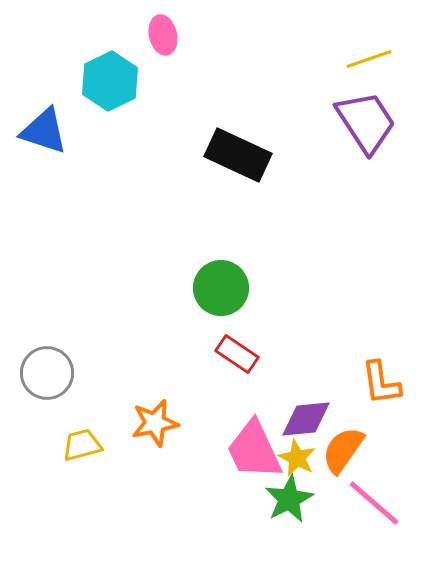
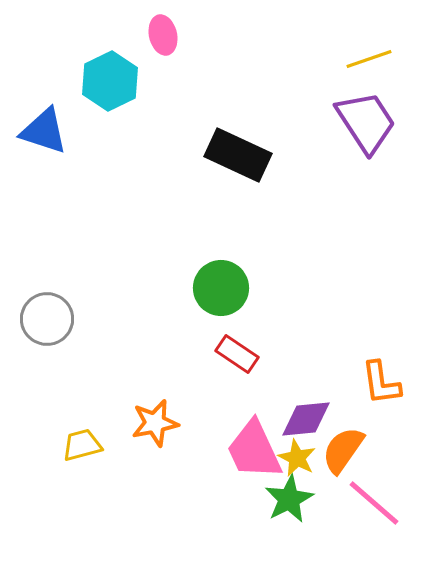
gray circle: moved 54 px up
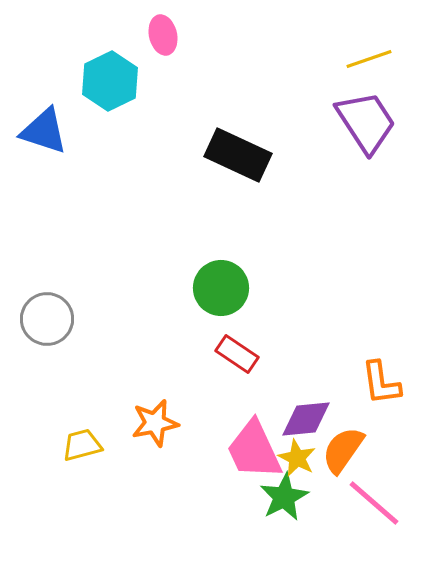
green star: moved 5 px left, 2 px up
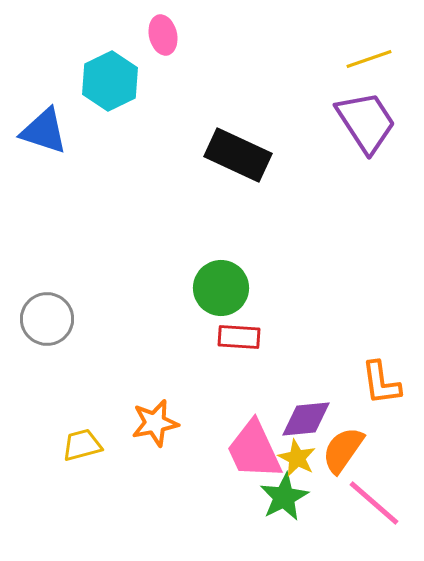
red rectangle: moved 2 px right, 17 px up; rotated 30 degrees counterclockwise
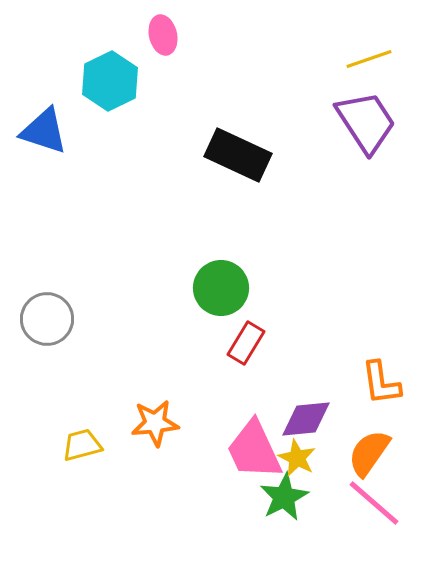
red rectangle: moved 7 px right, 6 px down; rotated 63 degrees counterclockwise
orange star: rotated 6 degrees clockwise
orange semicircle: moved 26 px right, 3 px down
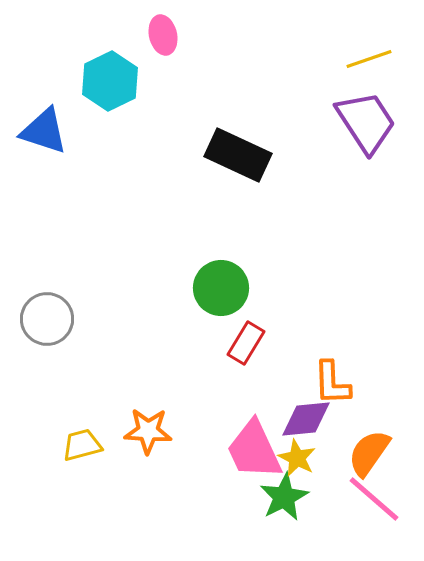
orange L-shape: moved 49 px left; rotated 6 degrees clockwise
orange star: moved 7 px left, 8 px down; rotated 9 degrees clockwise
pink line: moved 4 px up
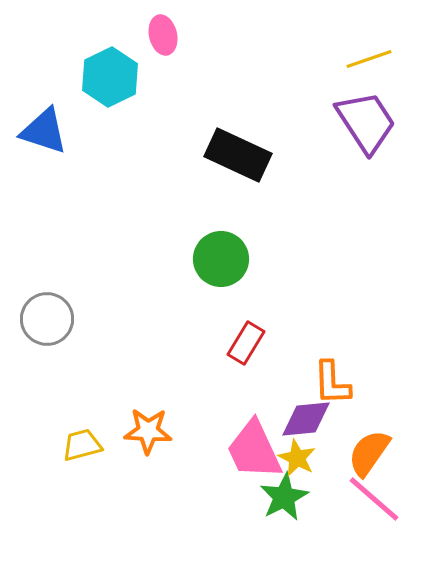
cyan hexagon: moved 4 px up
green circle: moved 29 px up
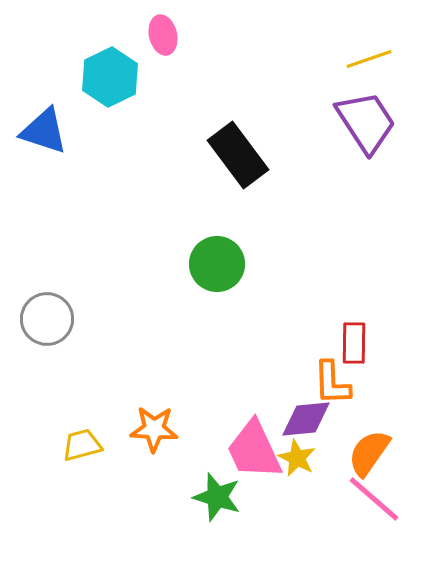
black rectangle: rotated 28 degrees clockwise
green circle: moved 4 px left, 5 px down
red rectangle: moved 108 px right; rotated 30 degrees counterclockwise
orange star: moved 6 px right, 2 px up
green star: moved 67 px left; rotated 27 degrees counterclockwise
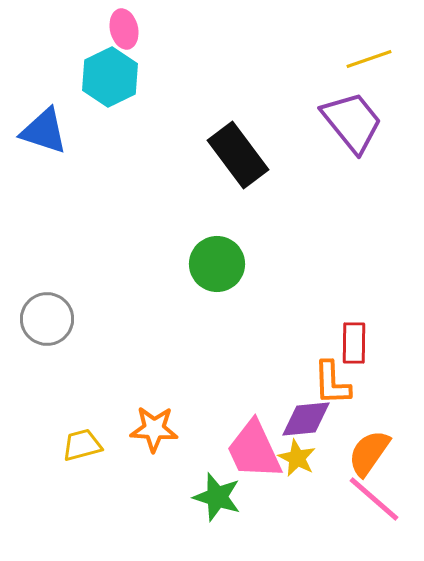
pink ellipse: moved 39 px left, 6 px up
purple trapezoid: moved 14 px left; rotated 6 degrees counterclockwise
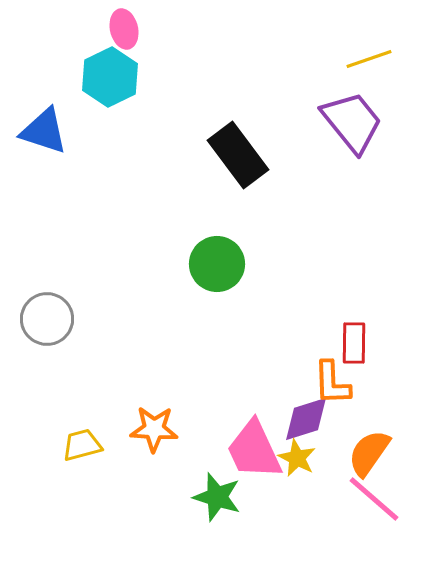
purple diamond: rotated 12 degrees counterclockwise
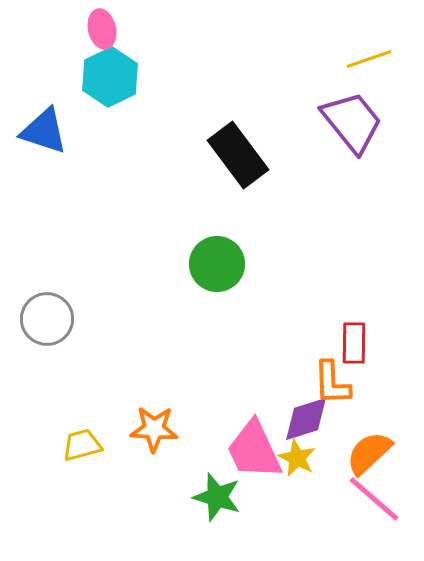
pink ellipse: moved 22 px left
orange semicircle: rotated 12 degrees clockwise
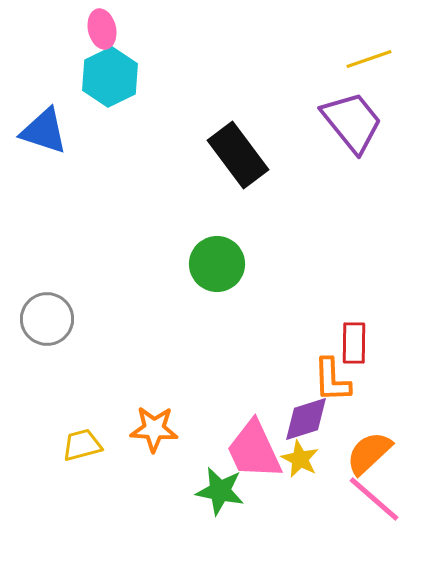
orange L-shape: moved 3 px up
yellow star: moved 3 px right, 1 px down
green star: moved 3 px right, 6 px up; rotated 6 degrees counterclockwise
